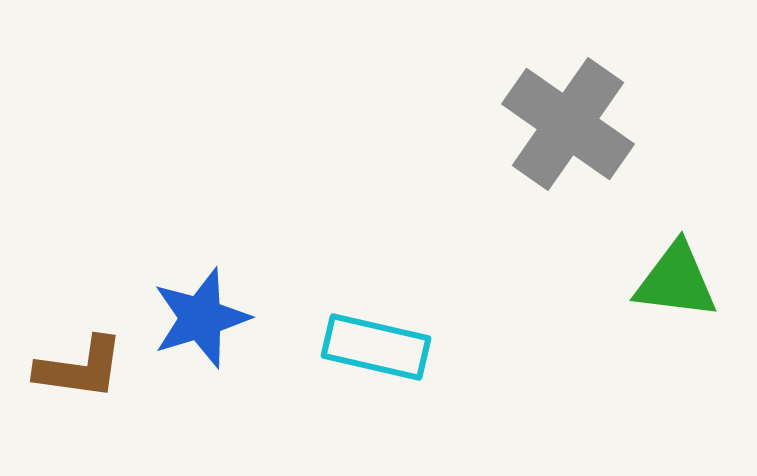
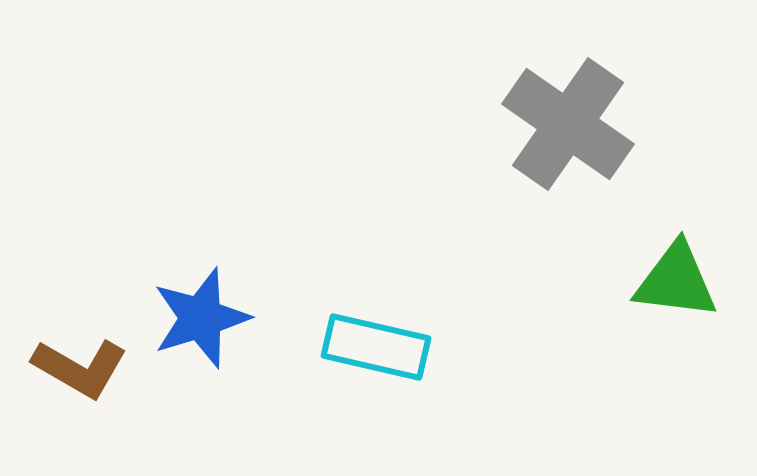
brown L-shape: rotated 22 degrees clockwise
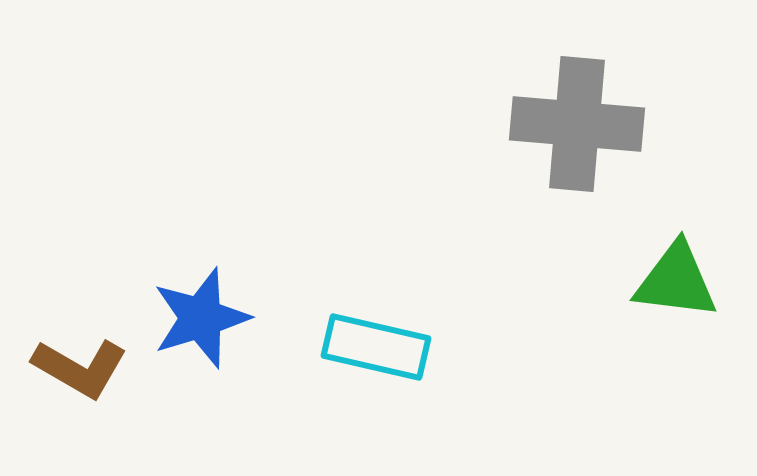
gray cross: moved 9 px right; rotated 30 degrees counterclockwise
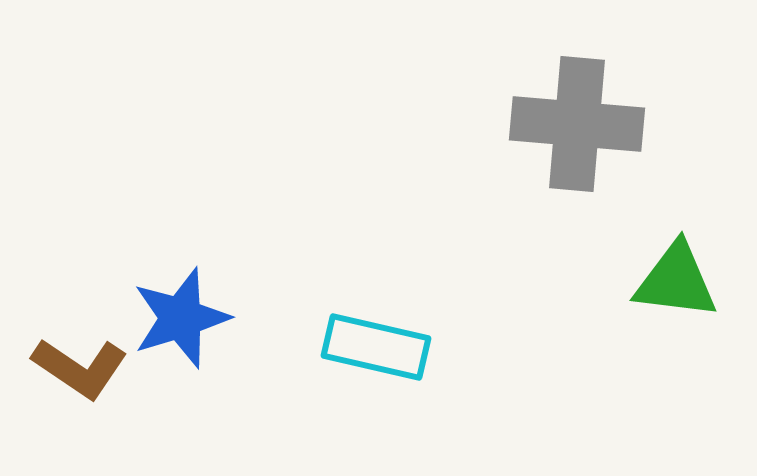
blue star: moved 20 px left
brown L-shape: rotated 4 degrees clockwise
